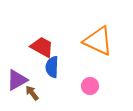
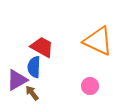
blue semicircle: moved 18 px left
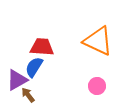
red trapezoid: rotated 25 degrees counterclockwise
blue semicircle: rotated 30 degrees clockwise
pink circle: moved 7 px right
brown arrow: moved 4 px left, 2 px down
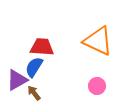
brown arrow: moved 6 px right, 2 px up
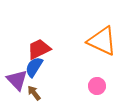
orange triangle: moved 4 px right
red trapezoid: moved 3 px left, 2 px down; rotated 30 degrees counterclockwise
purple triangle: rotated 45 degrees counterclockwise
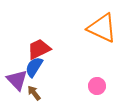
orange triangle: moved 13 px up
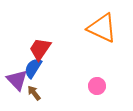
red trapezoid: moved 1 px right; rotated 30 degrees counterclockwise
blue semicircle: moved 1 px left, 1 px down
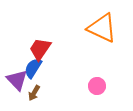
brown arrow: rotated 112 degrees counterclockwise
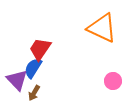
pink circle: moved 16 px right, 5 px up
